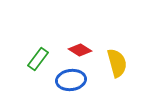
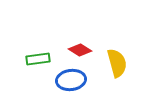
green rectangle: rotated 45 degrees clockwise
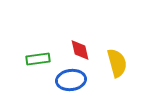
red diamond: rotated 45 degrees clockwise
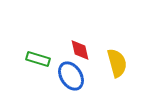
green rectangle: rotated 25 degrees clockwise
blue ellipse: moved 4 px up; rotated 64 degrees clockwise
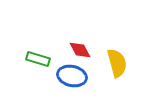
red diamond: rotated 15 degrees counterclockwise
blue ellipse: moved 1 px right; rotated 44 degrees counterclockwise
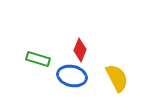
red diamond: rotated 50 degrees clockwise
yellow semicircle: moved 15 px down; rotated 12 degrees counterclockwise
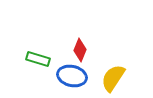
yellow semicircle: moved 4 px left; rotated 120 degrees counterclockwise
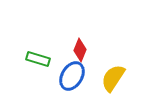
blue ellipse: rotated 72 degrees counterclockwise
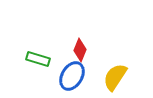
yellow semicircle: moved 2 px right, 1 px up
